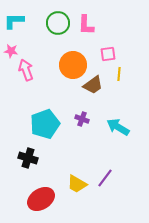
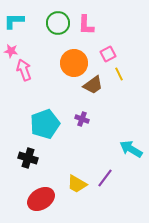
pink square: rotated 21 degrees counterclockwise
orange circle: moved 1 px right, 2 px up
pink arrow: moved 2 px left
yellow line: rotated 32 degrees counterclockwise
cyan arrow: moved 13 px right, 22 px down
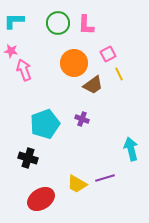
cyan arrow: rotated 45 degrees clockwise
purple line: rotated 36 degrees clockwise
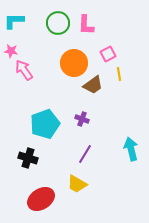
pink arrow: rotated 15 degrees counterclockwise
yellow line: rotated 16 degrees clockwise
purple line: moved 20 px left, 24 px up; rotated 42 degrees counterclockwise
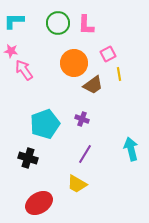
red ellipse: moved 2 px left, 4 px down
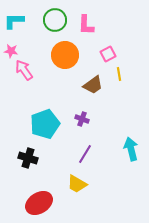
green circle: moved 3 px left, 3 px up
orange circle: moved 9 px left, 8 px up
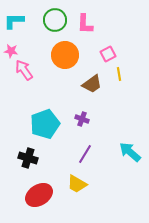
pink L-shape: moved 1 px left, 1 px up
brown trapezoid: moved 1 px left, 1 px up
cyan arrow: moved 1 px left, 3 px down; rotated 35 degrees counterclockwise
red ellipse: moved 8 px up
